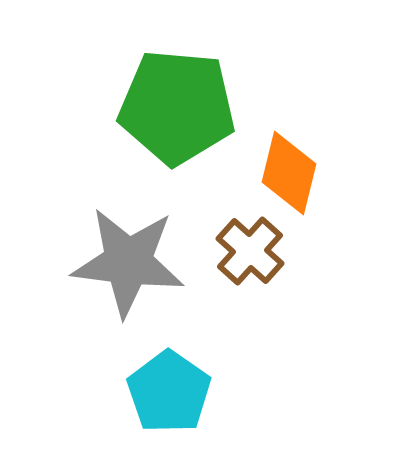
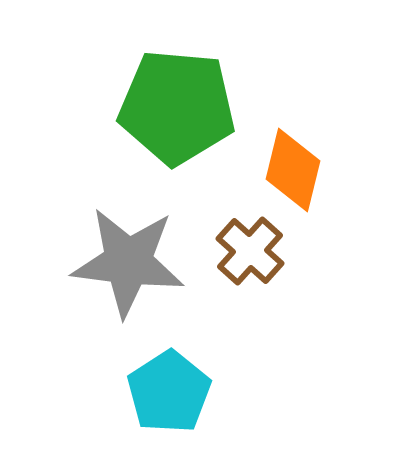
orange diamond: moved 4 px right, 3 px up
cyan pentagon: rotated 4 degrees clockwise
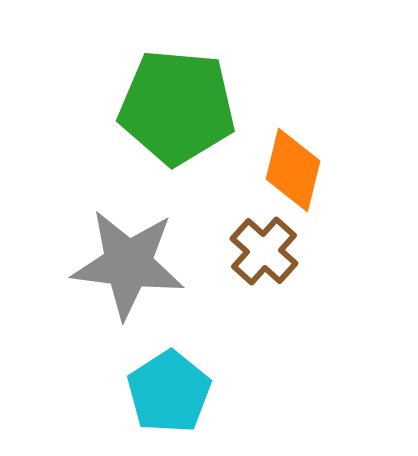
brown cross: moved 14 px right
gray star: moved 2 px down
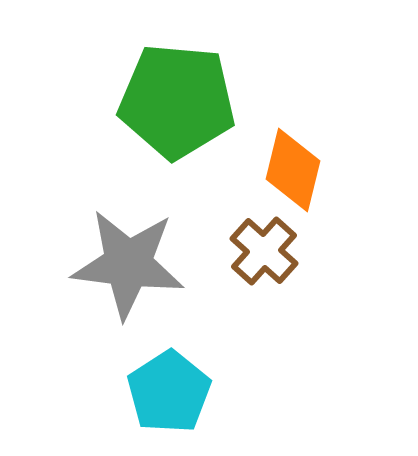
green pentagon: moved 6 px up
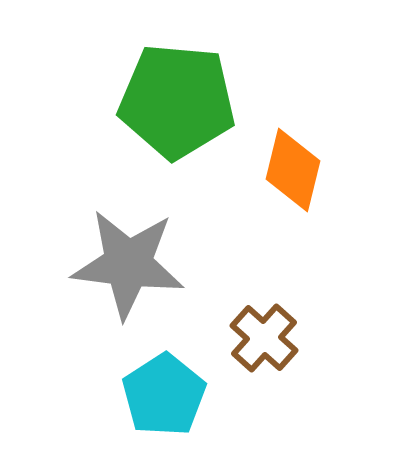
brown cross: moved 87 px down
cyan pentagon: moved 5 px left, 3 px down
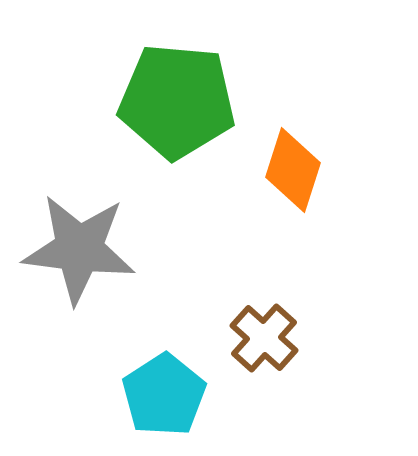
orange diamond: rotated 4 degrees clockwise
gray star: moved 49 px left, 15 px up
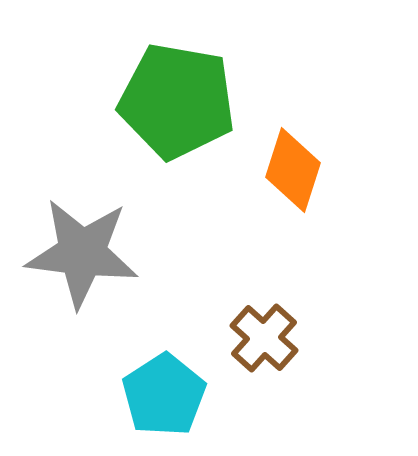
green pentagon: rotated 5 degrees clockwise
gray star: moved 3 px right, 4 px down
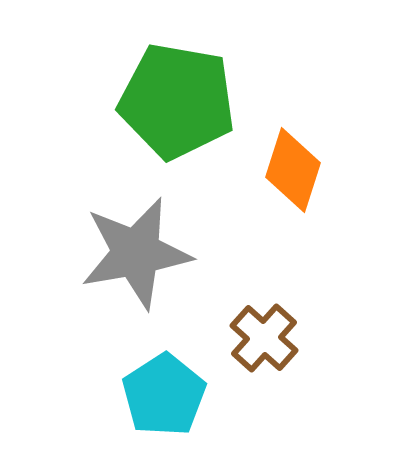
gray star: moved 54 px right; rotated 17 degrees counterclockwise
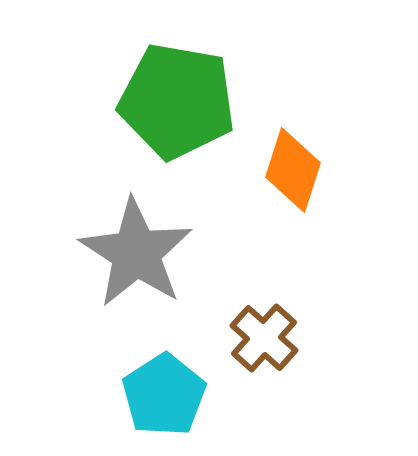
gray star: rotated 29 degrees counterclockwise
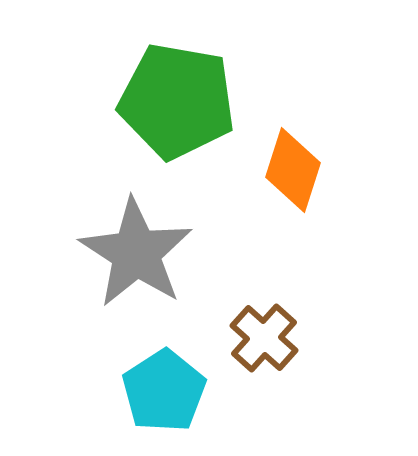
cyan pentagon: moved 4 px up
